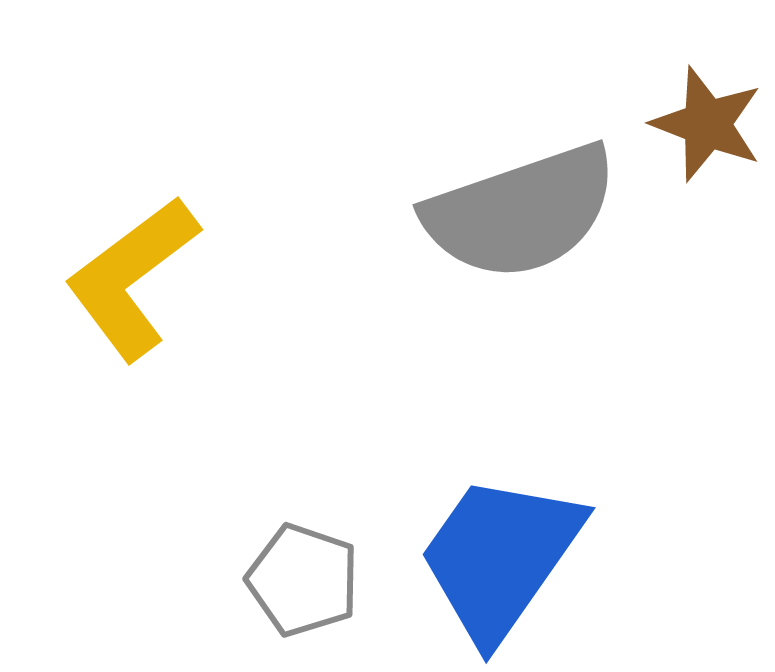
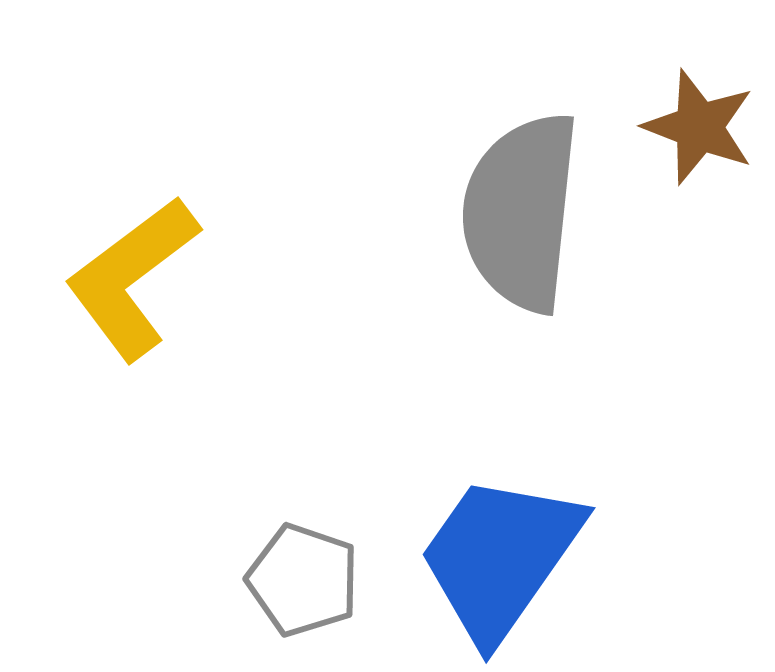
brown star: moved 8 px left, 3 px down
gray semicircle: rotated 115 degrees clockwise
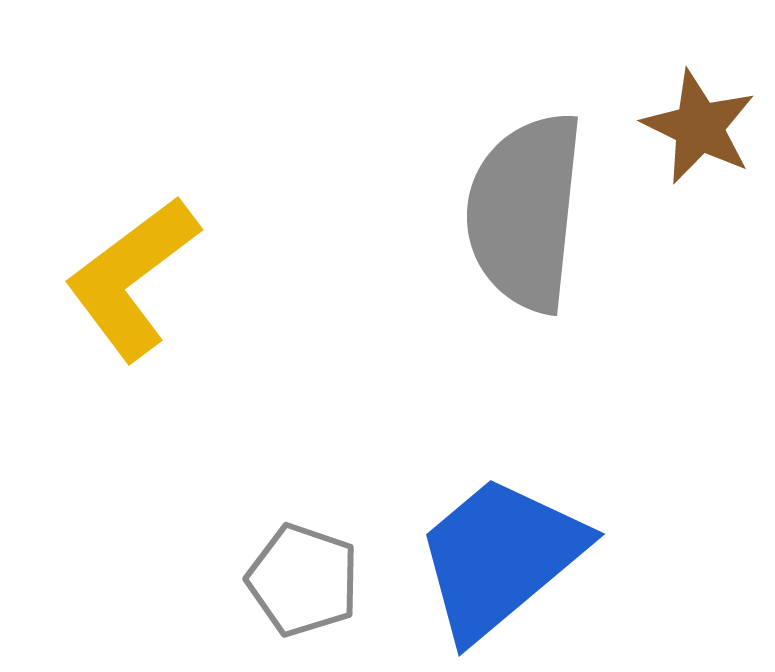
brown star: rotated 5 degrees clockwise
gray semicircle: moved 4 px right
blue trapezoid: rotated 15 degrees clockwise
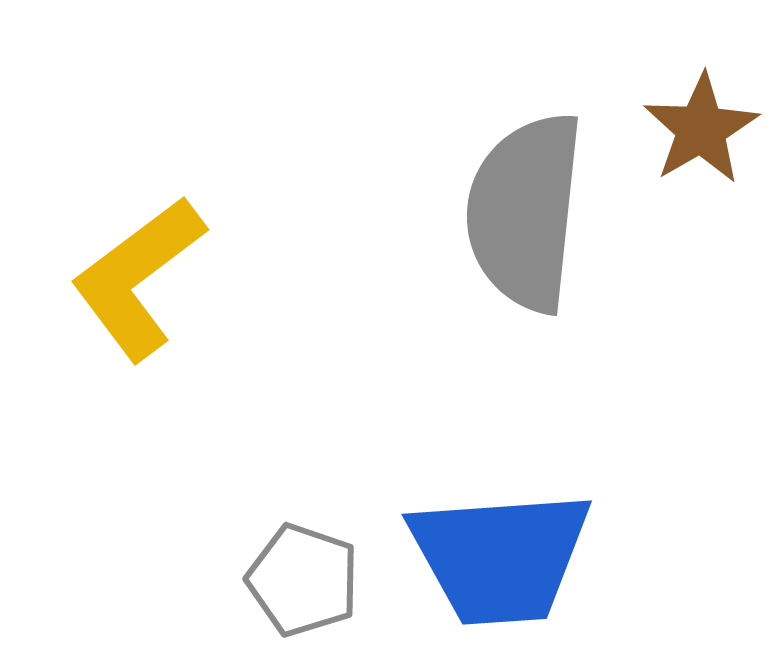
brown star: moved 2 px right, 2 px down; rotated 16 degrees clockwise
yellow L-shape: moved 6 px right
blue trapezoid: rotated 144 degrees counterclockwise
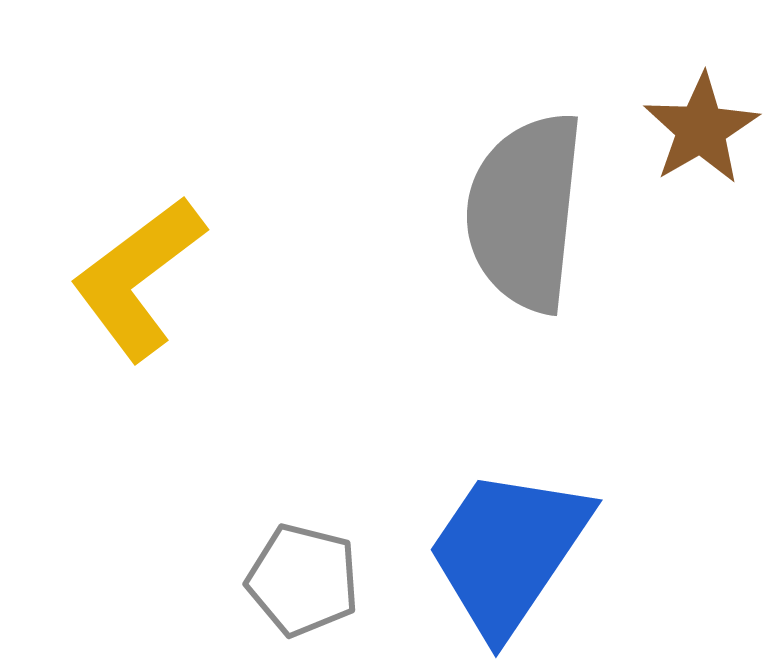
blue trapezoid: moved 8 px right, 6 px up; rotated 128 degrees clockwise
gray pentagon: rotated 5 degrees counterclockwise
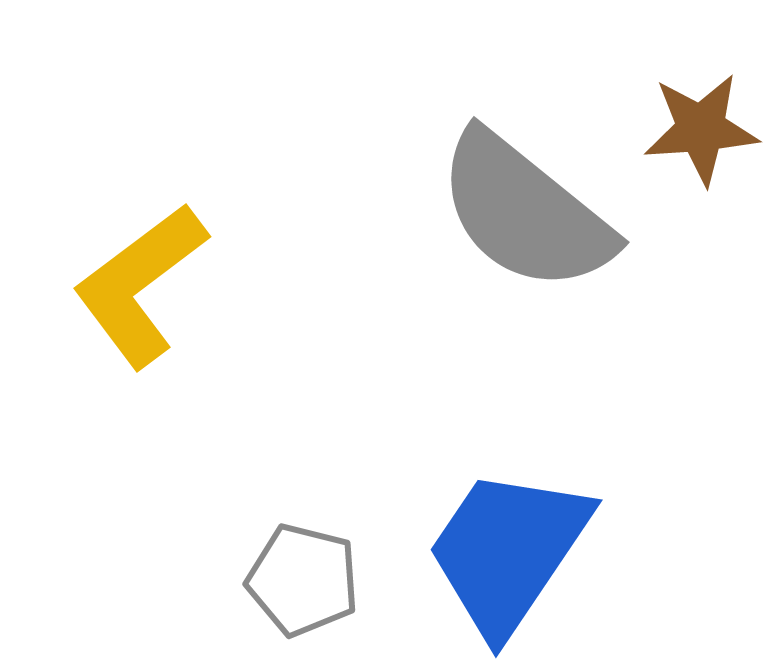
brown star: rotated 26 degrees clockwise
gray semicircle: rotated 57 degrees counterclockwise
yellow L-shape: moved 2 px right, 7 px down
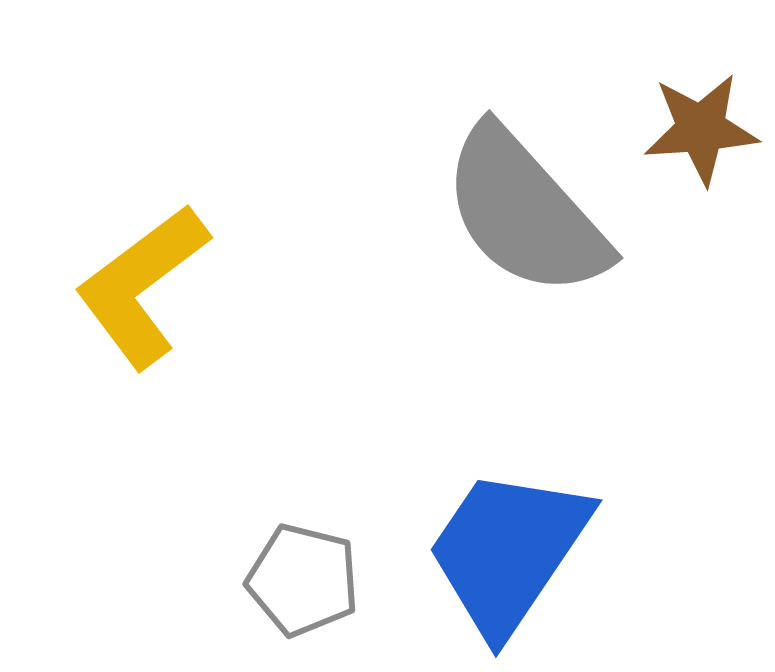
gray semicircle: rotated 9 degrees clockwise
yellow L-shape: moved 2 px right, 1 px down
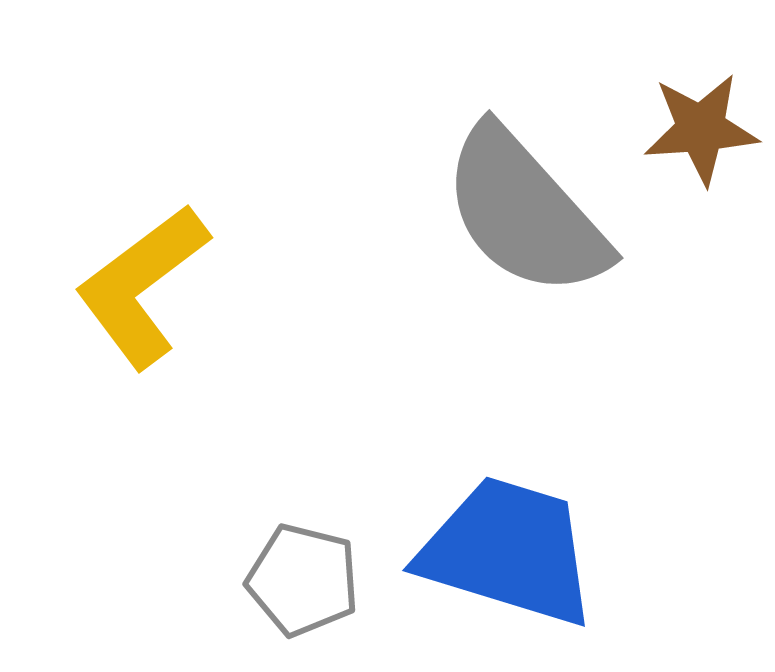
blue trapezoid: rotated 73 degrees clockwise
